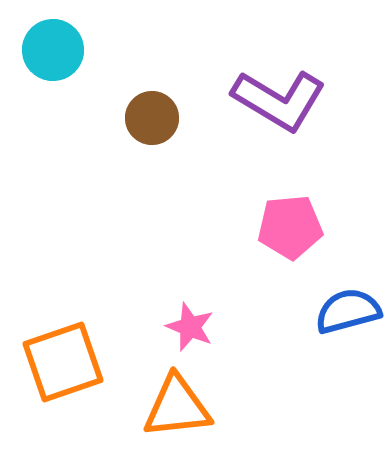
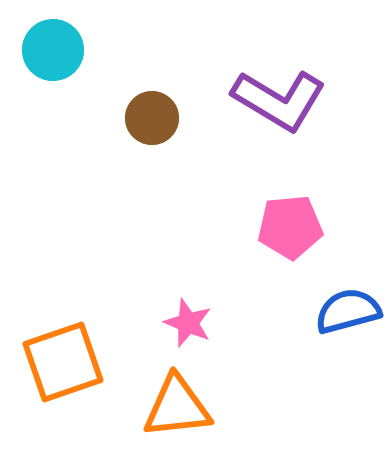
pink star: moved 2 px left, 4 px up
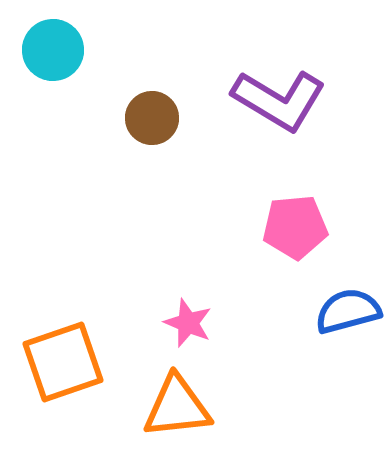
pink pentagon: moved 5 px right
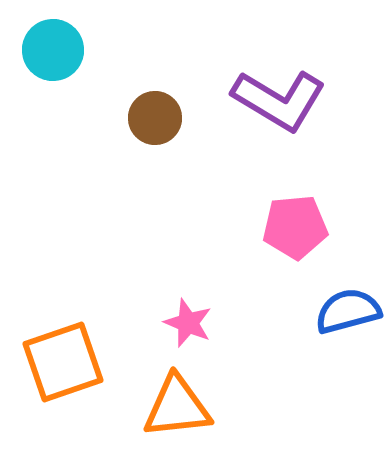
brown circle: moved 3 px right
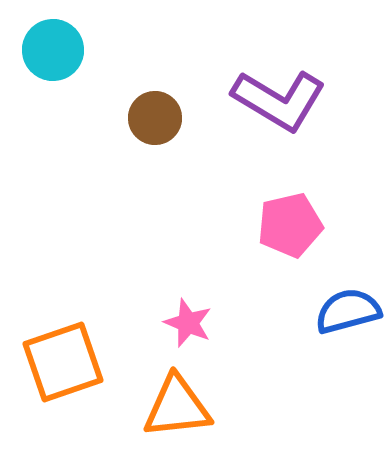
pink pentagon: moved 5 px left, 2 px up; rotated 8 degrees counterclockwise
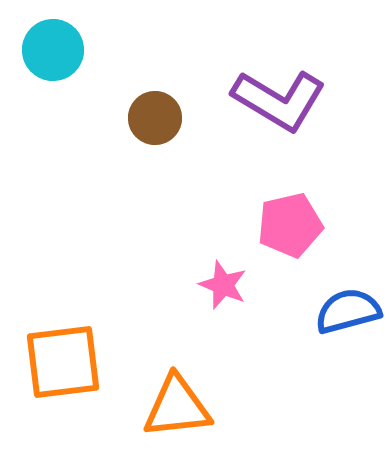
pink star: moved 35 px right, 38 px up
orange square: rotated 12 degrees clockwise
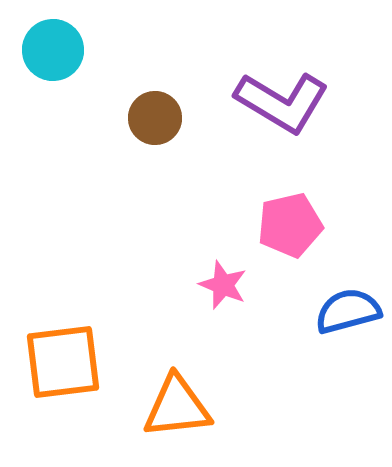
purple L-shape: moved 3 px right, 2 px down
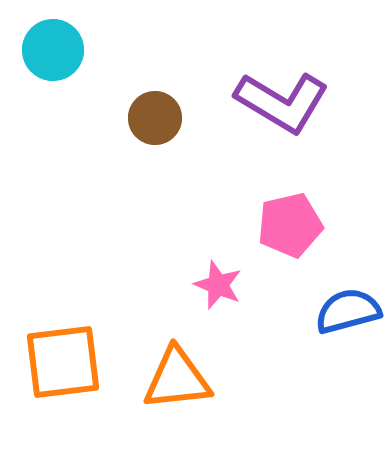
pink star: moved 5 px left
orange triangle: moved 28 px up
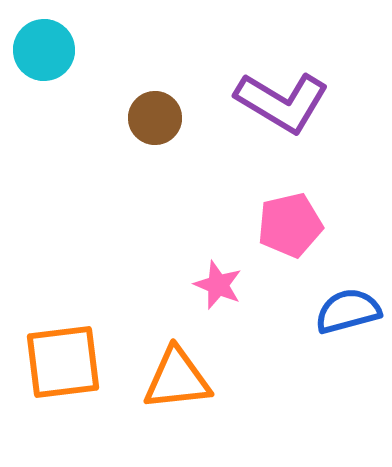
cyan circle: moved 9 px left
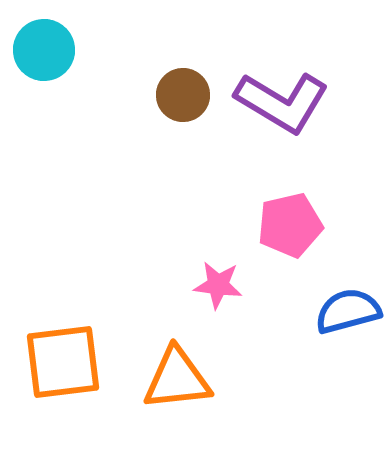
brown circle: moved 28 px right, 23 px up
pink star: rotated 15 degrees counterclockwise
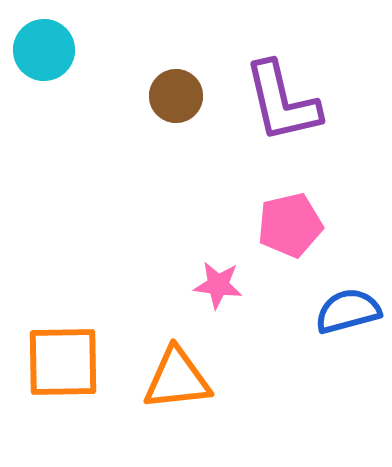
brown circle: moved 7 px left, 1 px down
purple L-shape: rotated 46 degrees clockwise
orange square: rotated 6 degrees clockwise
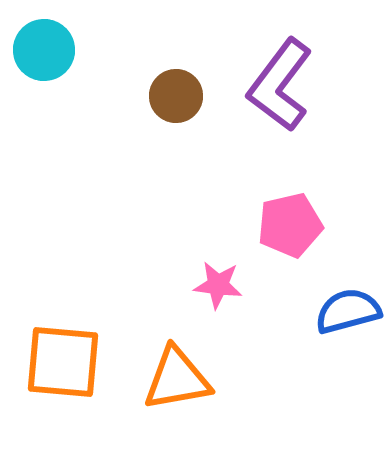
purple L-shape: moved 2 px left, 17 px up; rotated 50 degrees clockwise
orange square: rotated 6 degrees clockwise
orange triangle: rotated 4 degrees counterclockwise
